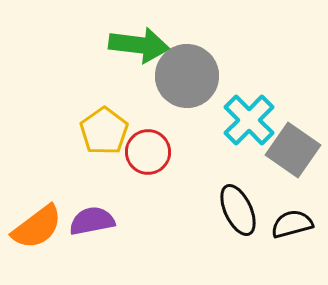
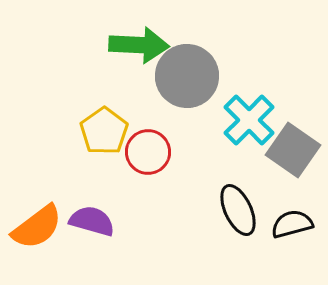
green arrow: rotated 4 degrees counterclockwise
purple semicircle: rotated 27 degrees clockwise
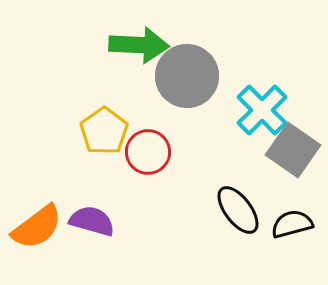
cyan cross: moved 13 px right, 10 px up
black ellipse: rotated 12 degrees counterclockwise
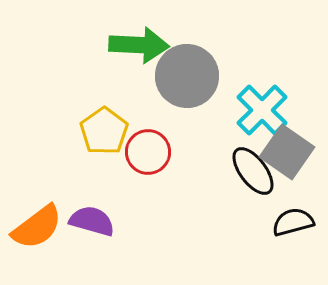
gray square: moved 6 px left, 2 px down
black ellipse: moved 15 px right, 39 px up
black semicircle: moved 1 px right, 2 px up
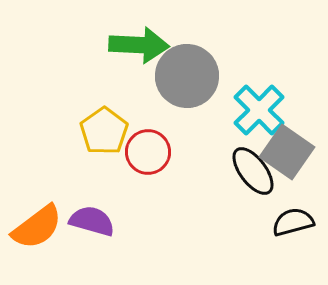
cyan cross: moved 3 px left
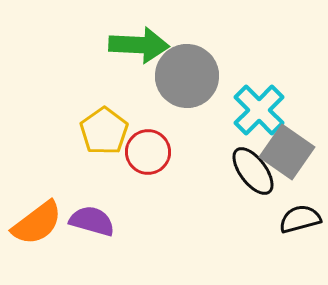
black semicircle: moved 7 px right, 3 px up
orange semicircle: moved 4 px up
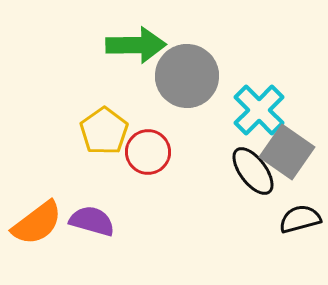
green arrow: moved 3 px left; rotated 4 degrees counterclockwise
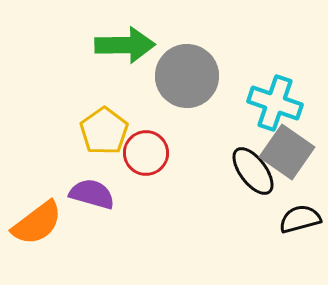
green arrow: moved 11 px left
cyan cross: moved 16 px right, 7 px up; rotated 26 degrees counterclockwise
red circle: moved 2 px left, 1 px down
purple semicircle: moved 27 px up
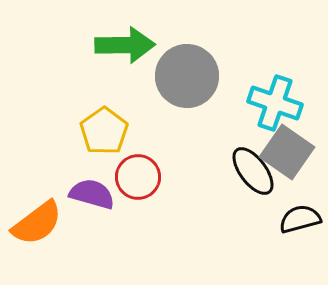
red circle: moved 8 px left, 24 px down
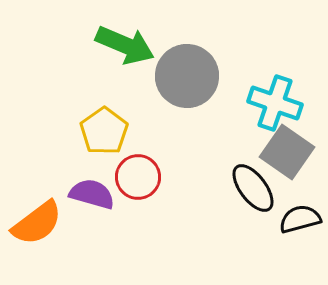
green arrow: rotated 24 degrees clockwise
black ellipse: moved 17 px down
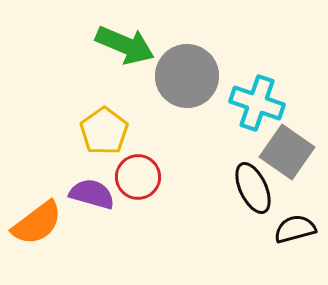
cyan cross: moved 18 px left
black ellipse: rotated 12 degrees clockwise
black semicircle: moved 5 px left, 10 px down
